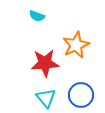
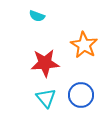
orange star: moved 8 px right; rotated 16 degrees counterclockwise
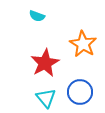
orange star: moved 1 px left, 1 px up
red star: rotated 24 degrees counterclockwise
blue circle: moved 1 px left, 3 px up
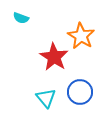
cyan semicircle: moved 16 px left, 2 px down
orange star: moved 2 px left, 8 px up
red star: moved 9 px right, 6 px up; rotated 12 degrees counterclockwise
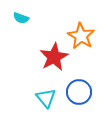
red star: rotated 12 degrees clockwise
blue circle: moved 1 px left
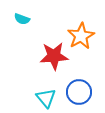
cyan semicircle: moved 1 px right, 1 px down
orange star: rotated 12 degrees clockwise
red star: moved 1 px up; rotated 24 degrees clockwise
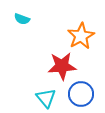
red star: moved 8 px right, 10 px down
blue circle: moved 2 px right, 2 px down
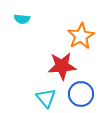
cyan semicircle: rotated 14 degrees counterclockwise
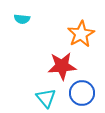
orange star: moved 2 px up
blue circle: moved 1 px right, 1 px up
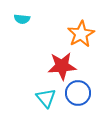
blue circle: moved 4 px left
